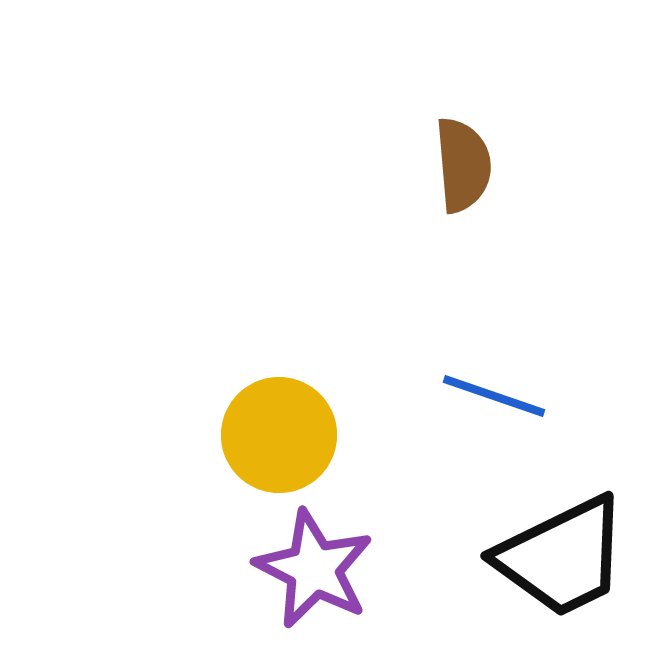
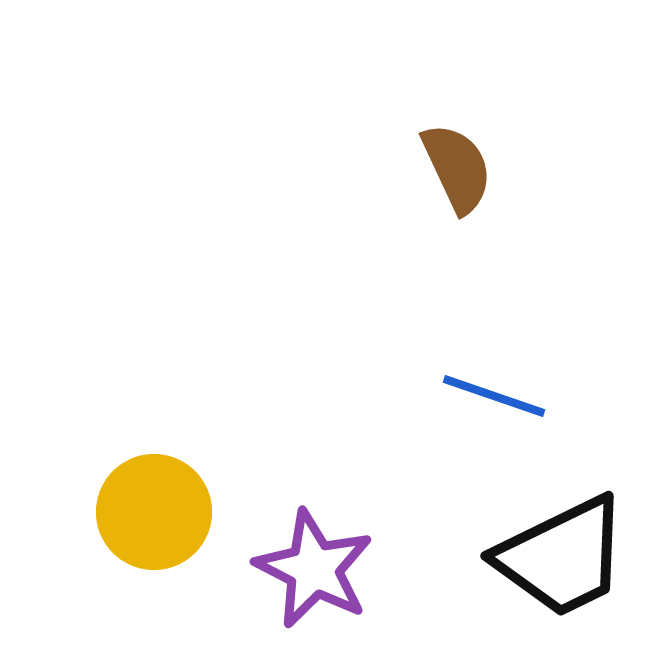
brown semicircle: moved 6 px left, 3 px down; rotated 20 degrees counterclockwise
yellow circle: moved 125 px left, 77 px down
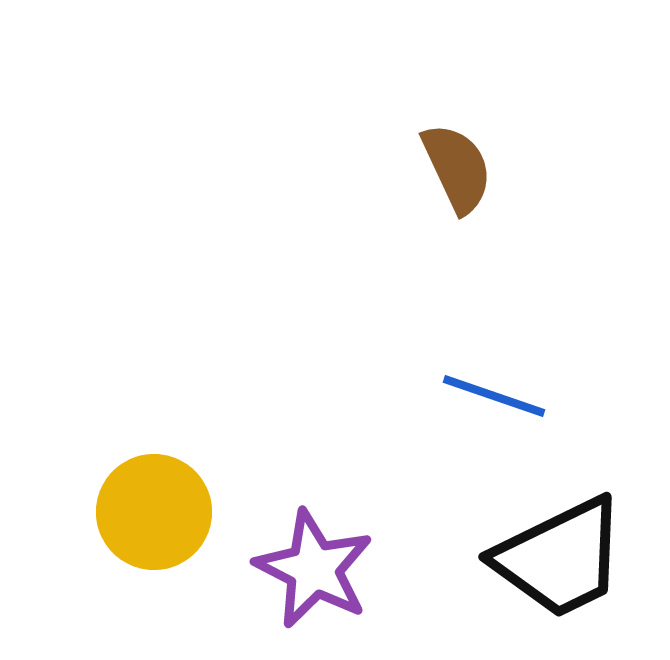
black trapezoid: moved 2 px left, 1 px down
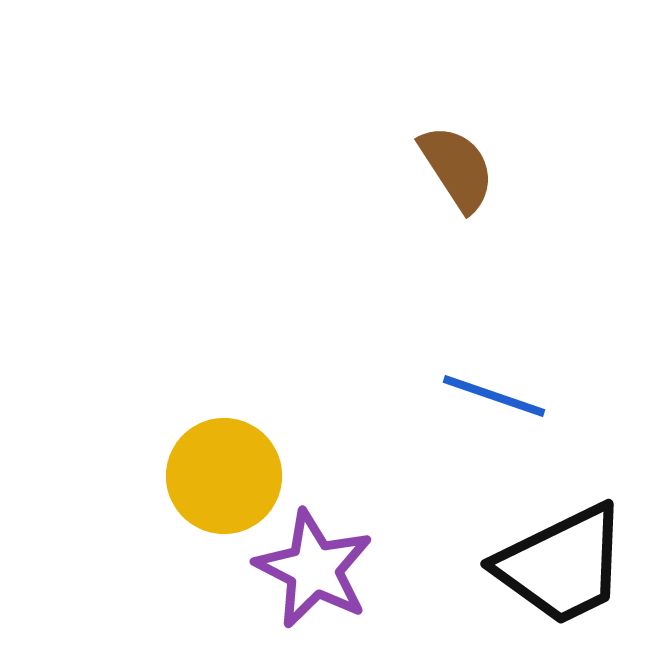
brown semicircle: rotated 8 degrees counterclockwise
yellow circle: moved 70 px right, 36 px up
black trapezoid: moved 2 px right, 7 px down
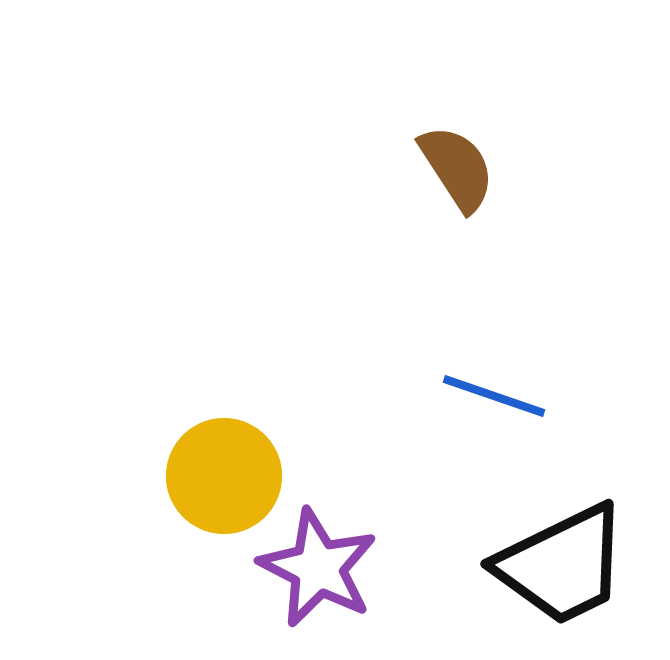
purple star: moved 4 px right, 1 px up
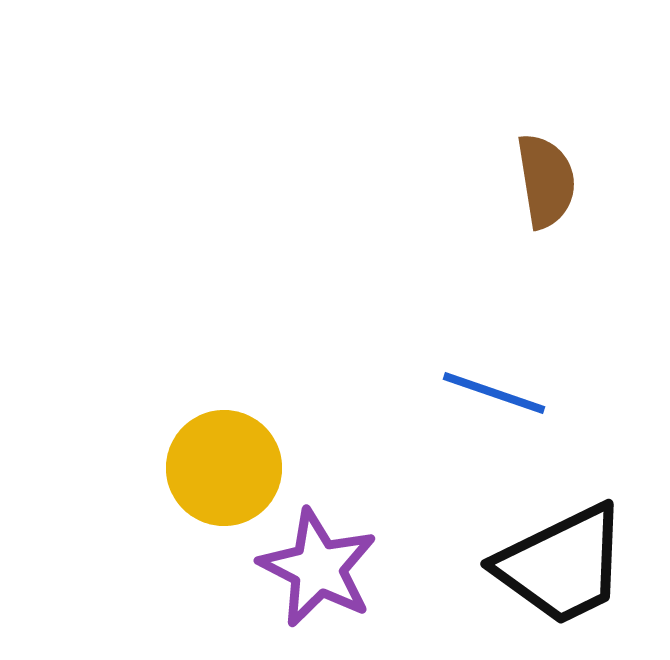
brown semicircle: moved 89 px right, 13 px down; rotated 24 degrees clockwise
blue line: moved 3 px up
yellow circle: moved 8 px up
